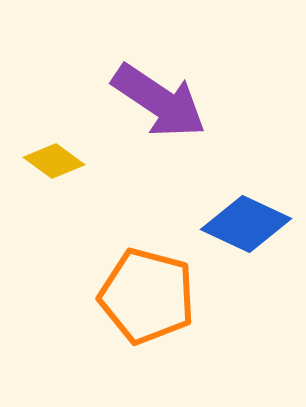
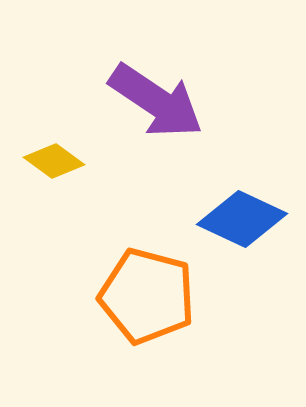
purple arrow: moved 3 px left
blue diamond: moved 4 px left, 5 px up
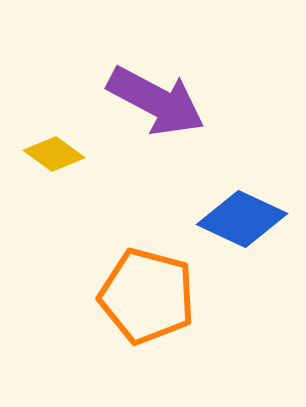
purple arrow: rotated 6 degrees counterclockwise
yellow diamond: moved 7 px up
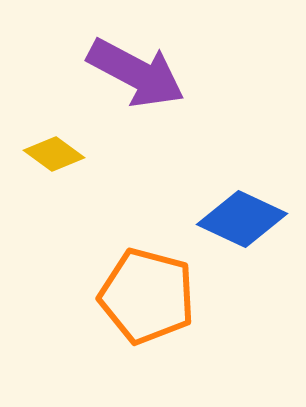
purple arrow: moved 20 px left, 28 px up
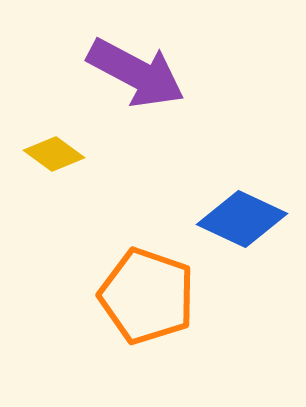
orange pentagon: rotated 4 degrees clockwise
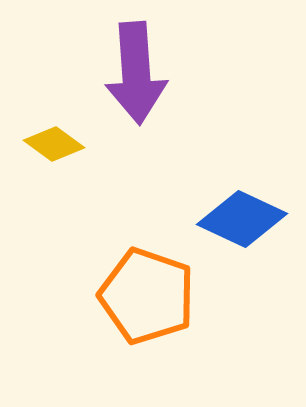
purple arrow: rotated 58 degrees clockwise
yellow diamond: moved 10 px up
